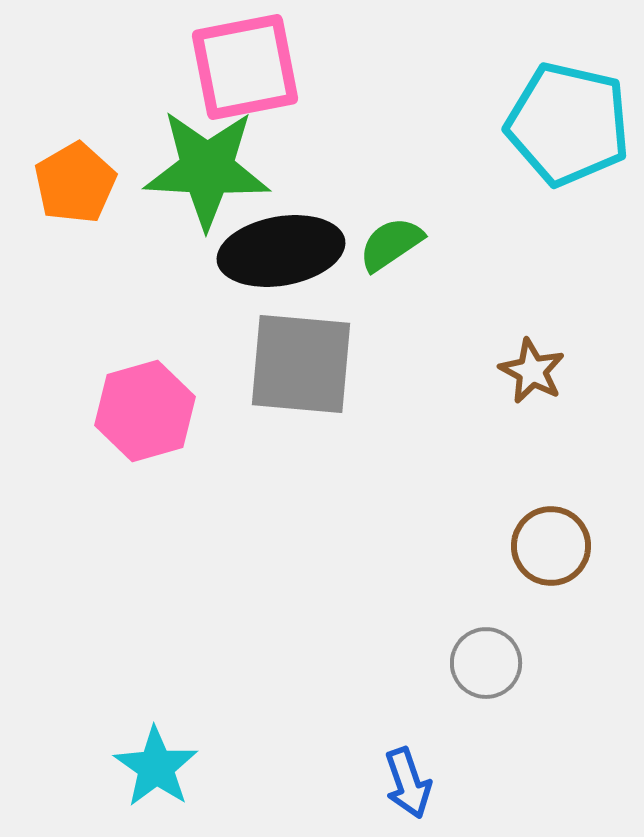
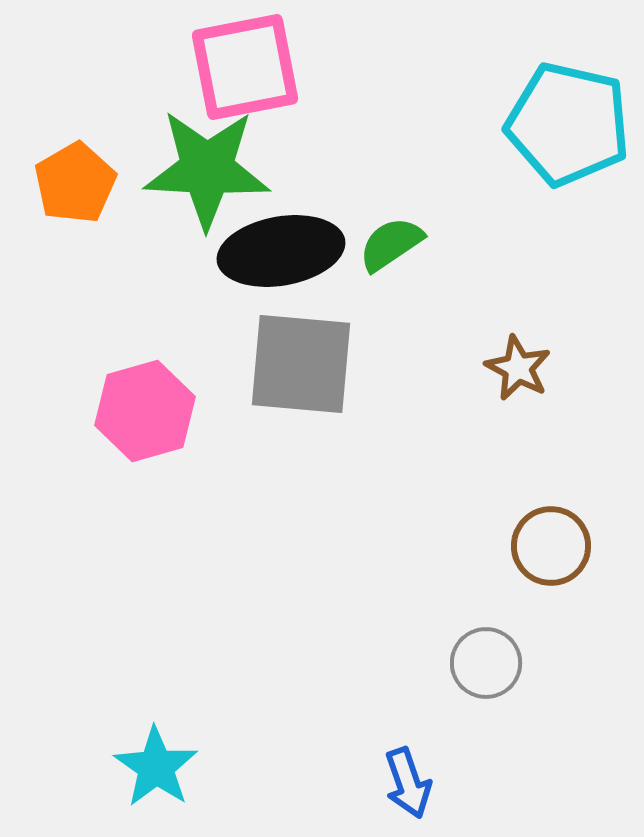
brown star: moved 14 px left, 3 px up
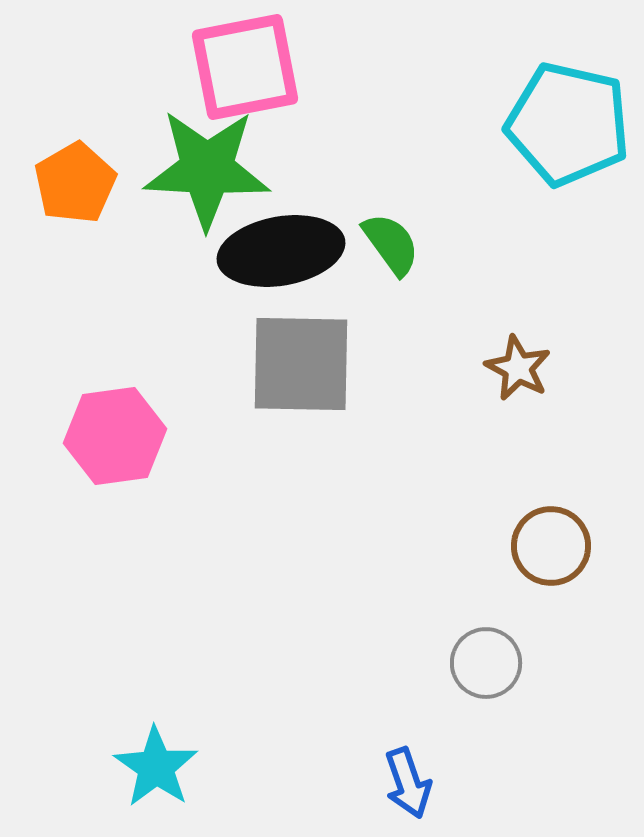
green semicircle: rotated 88 degrees clockwise
gray square: rotated 4 degrees counterclockwise
pink hexagon: moved 30 px left, 25 px down; rotated 8 degrees clockwise
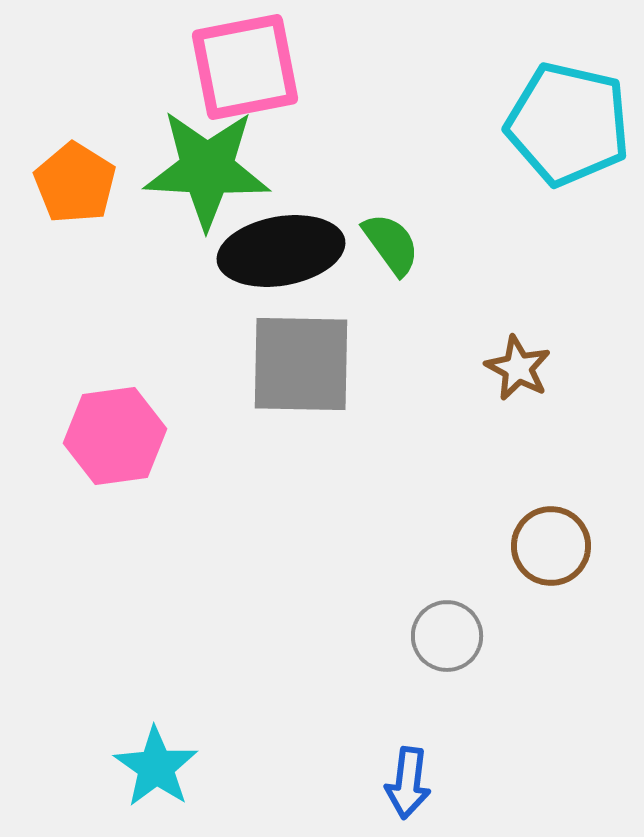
orange pentagon: rotated 10 degrees counterclockwise
gray circle: moved 39 px left, 27 px up
blue arrow: rotated 26 degrees clockwise
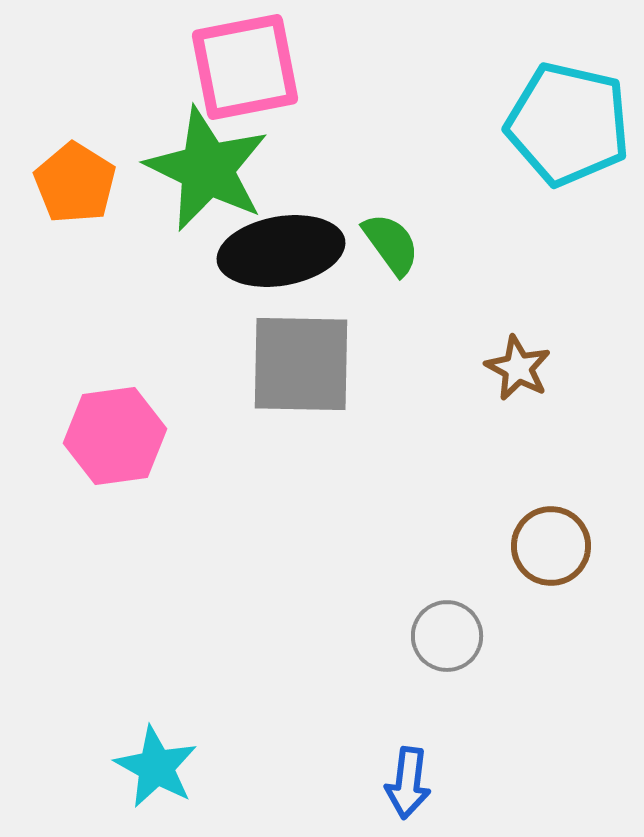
green star: rotated 23 degrees clockwise
cyan star: rotated 6 degrees counterclockwise
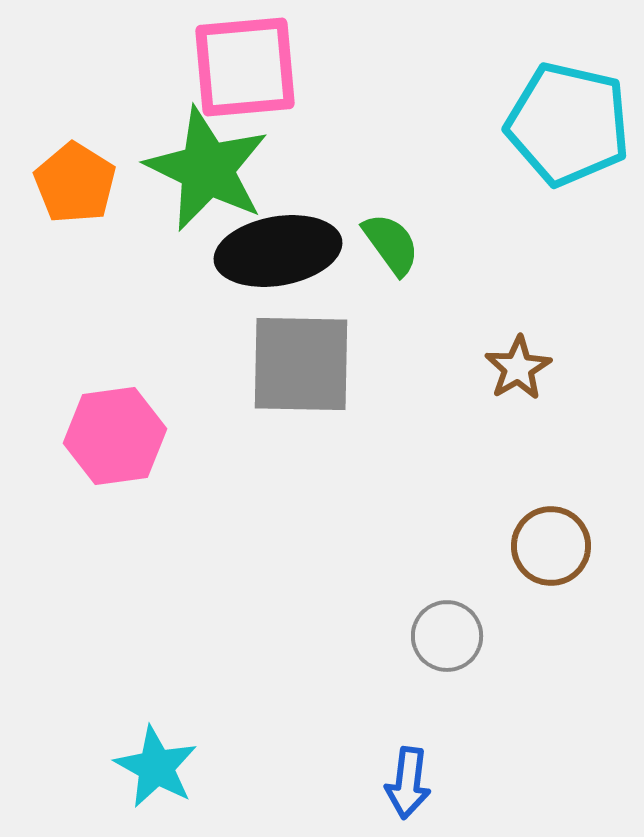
pink square: rotated 6 degrees clockwise
black ellipse: moved 3 px left
brown star: rotated 14 degrees clockwise
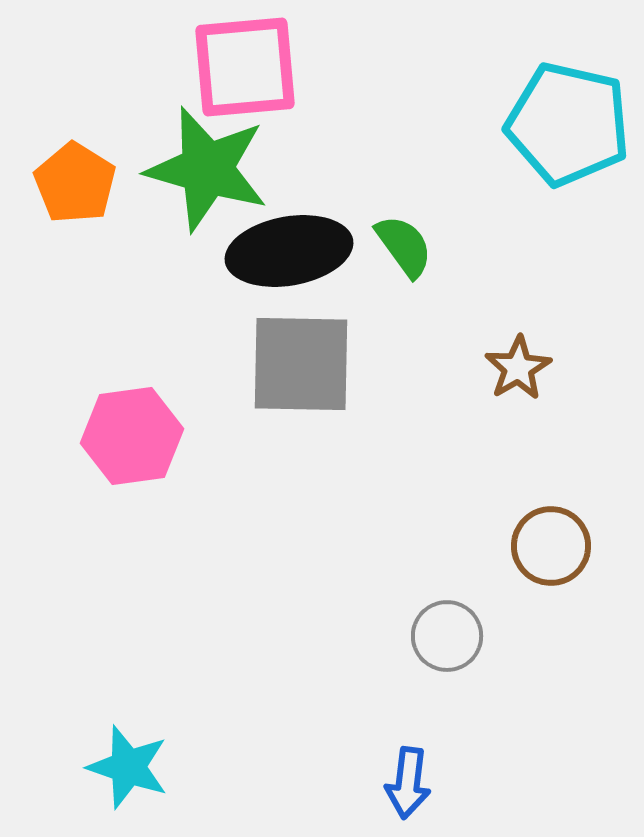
green star: rotated 10 degrees counterclockwise
green semicircle: moved 13 px right, 2 px down
black ellipse: moved 11 px right
pink hexagon: moved 17 px right
cyan star: moved 28 px left; rotated 10 degrees counterclockwise
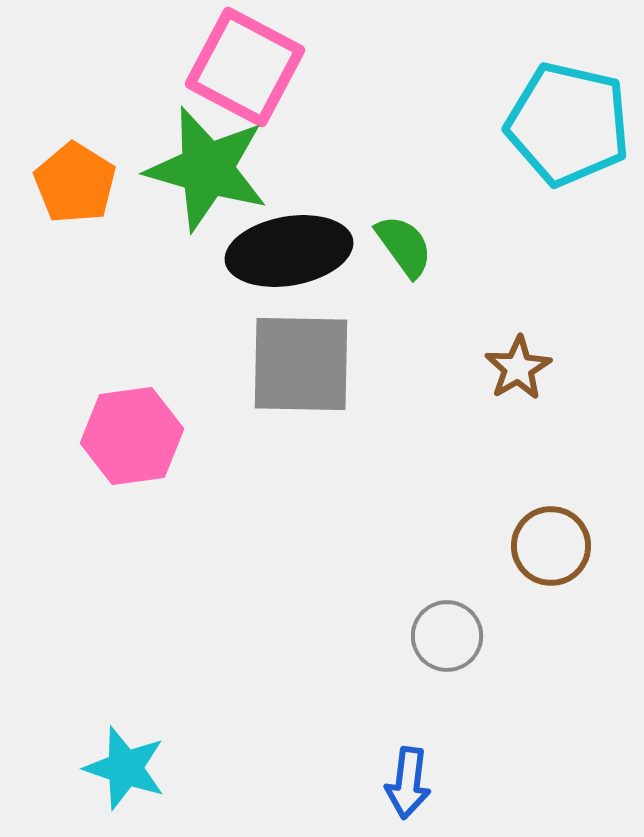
pink square: rotated 33 degrees clockwise
cyan star: moved 3 px left, 1 px down
